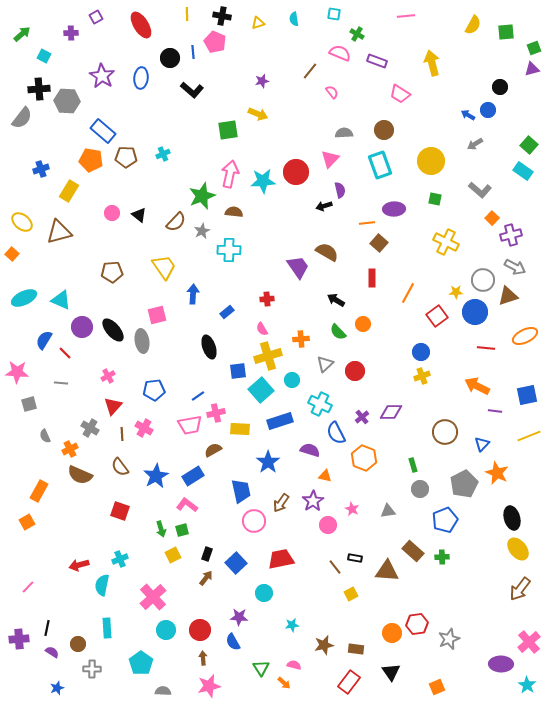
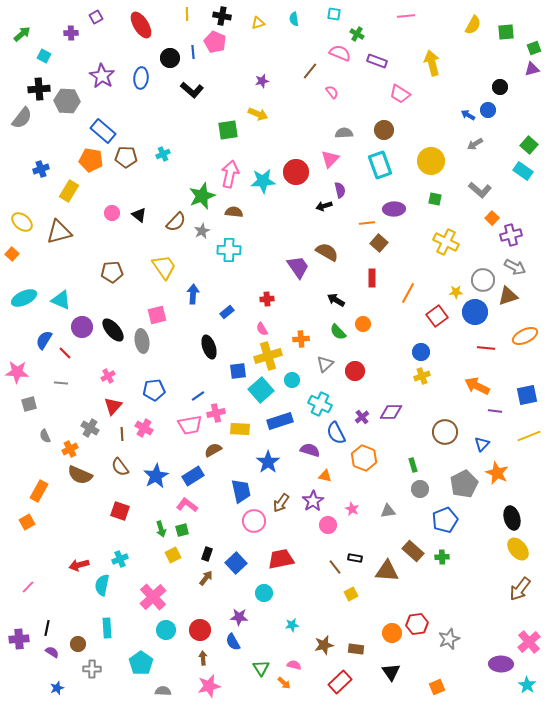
red rectangle at (349, 682): moved 9 px left; rotated 10 degrees clockwise
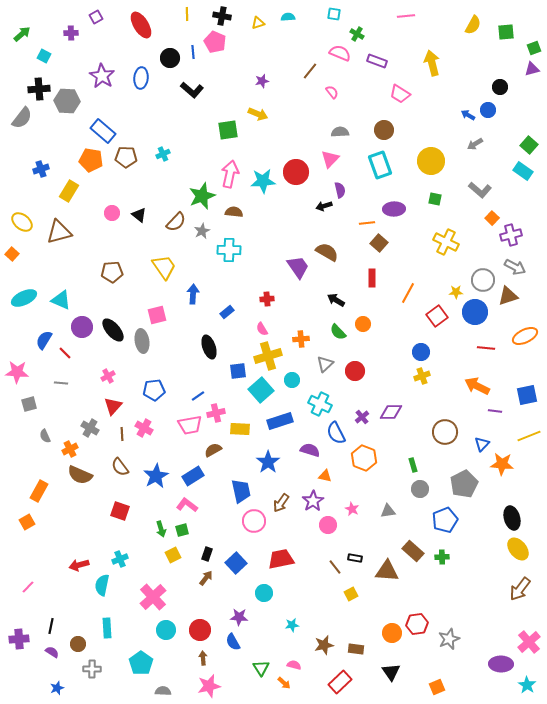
cyan semicircle at (294, 19): moved 6 px left, 2 px up; rotated 96 degrees clockwise
gray semicircle at (344, 133): moved 4 px left, 1 px up
orange star at (497, 473): moved 5 px right, 9 px up; rotated 20 degrees counterclockwise
black line at (47, 628): moved 4 px right, 2 px up
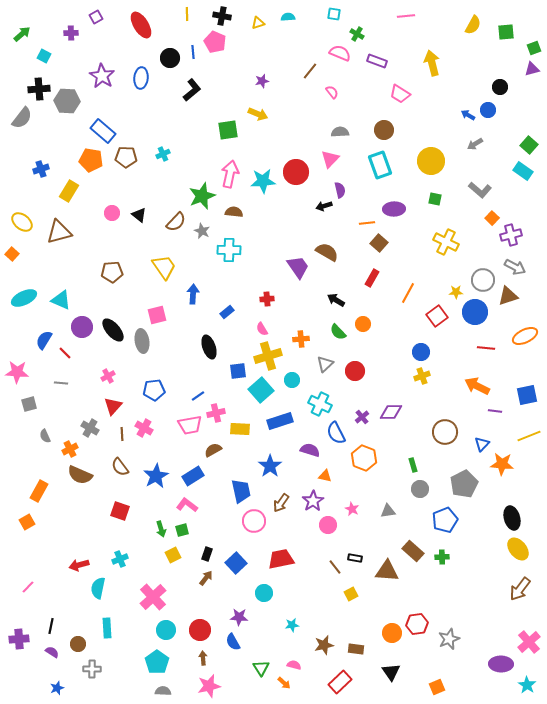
black L-shape at (192, 90): rotated 80 degrees counterclockwise
gray star at (202, 231): rotated 21 degrees counterclockwise
red rectangle at (372, 278): rotated 30 degrees clockwise
blue star at (268, 462): moved 2 px right, 4 px down
cyan semicircle at (102, 585): moved 4 px left, 3 px down
cyan pentagon at (141, 663): moved 16 px right, 1 px up
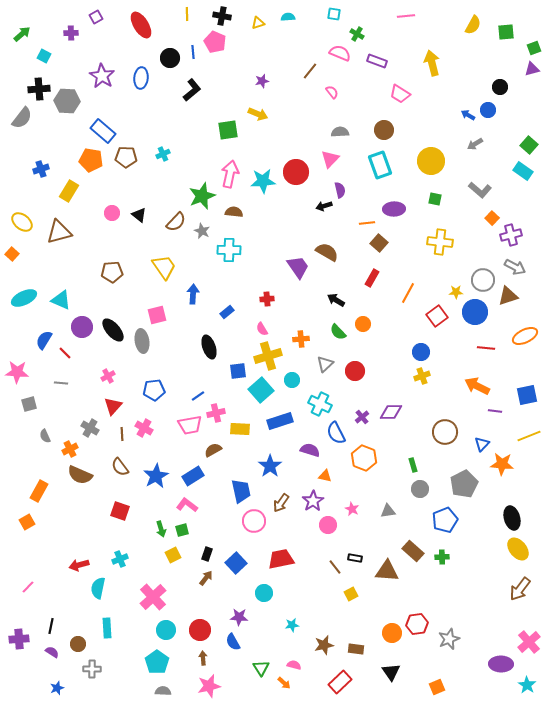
yellow cross at (446, 242): moved 6 px left; rotated 20 degrees counterclockwise
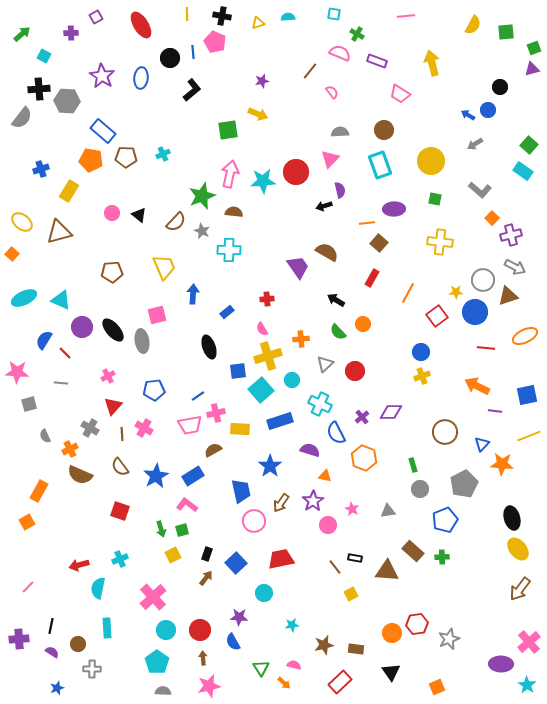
yellow trapezoid at (164, 267): rotated 12 degrees clockwise
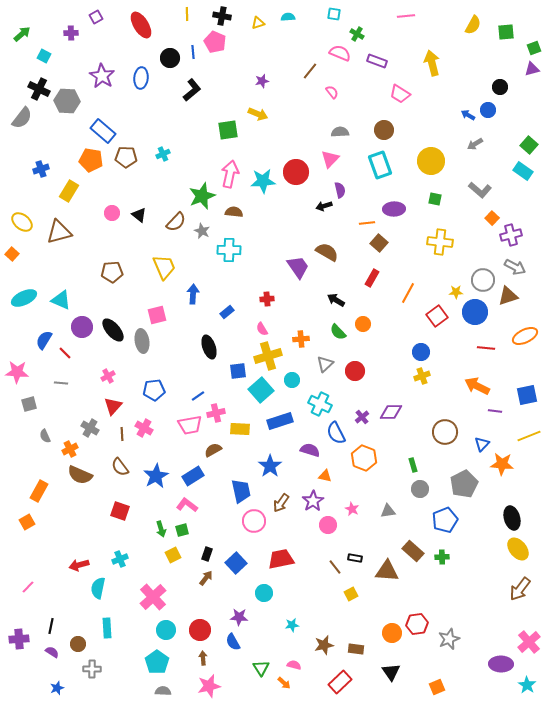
black cross at (39, 89): rotated 30 degrees clockwise
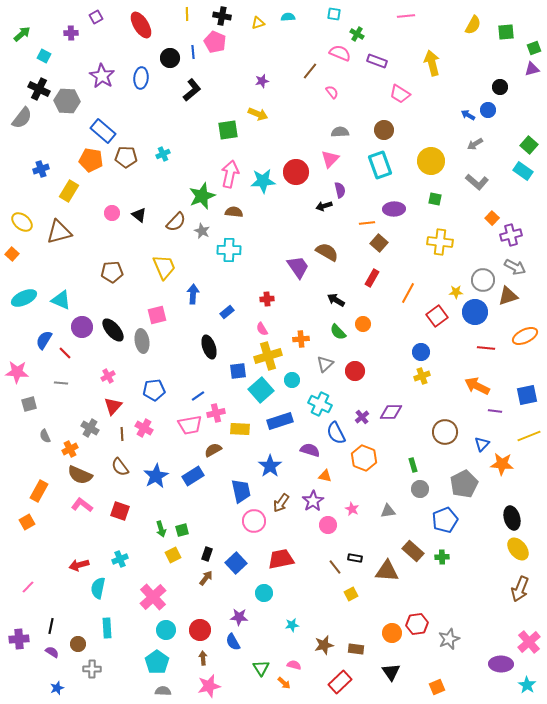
gray L-shape at (480, 190): moved 3 px left, 8 px up
pink L-shape at (187, 505): moved 105 px left
brown arrow at (520, 589): rotated 15 degrees counterclockwise
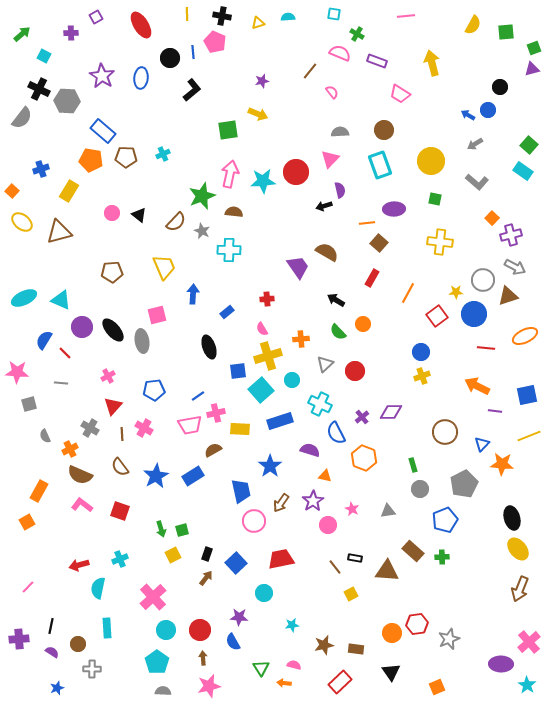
orange square at (12, 254): moved 63 px up
blue circle at (475, 312): moved 1 px left, 2 px down
orange arrow at (284, 683): rotated 144 degrees clockwise
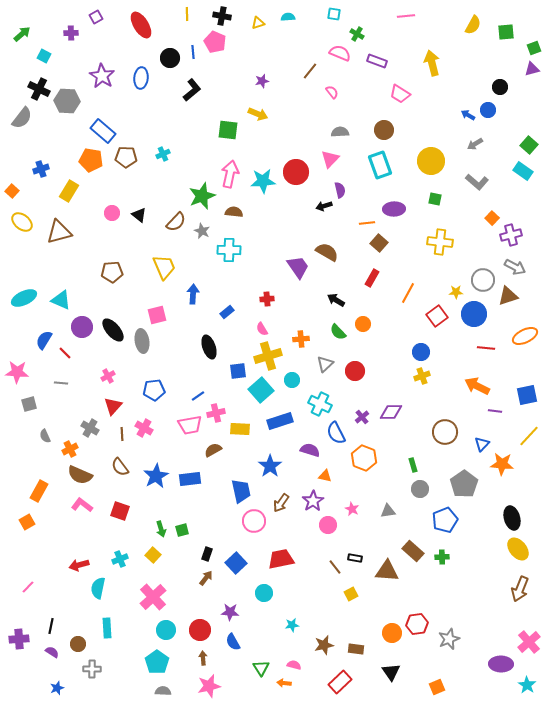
green square at (228, 130): rotated 15 degrees clockwise
yellow line at (529, 436): rotated 25 degrees counterclockwise
blue rectangle at (193, 476): moved 3 px left, 3 px down; rotated 25 degrees clockwise
gray pentagon at (464, 484): rotated 8 degrees counterclockwise
yellow square at (173, 555): moved 20 px left; rotated 21 degrees counterclockwise
purple star at (239, 617): moved 9 px left, 5 px up
